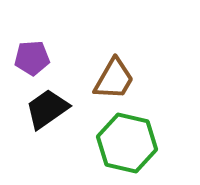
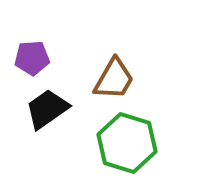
green hexagon: rotated 4 degrees clockwise
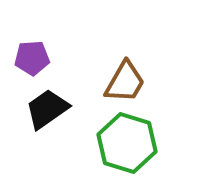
brown trapezoid: moved 11 px right, 3 px down
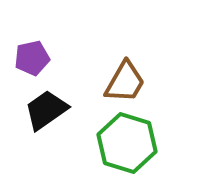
purple pentagon: rotated 8 degrees counterclockwise
black trapezoid: moved 1 px left, 1 px down
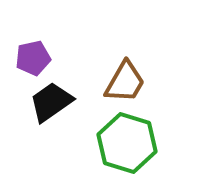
purple pentagon: moved 1 px right
black trapezoid: moved 5 px right, 8 px up
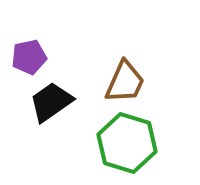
purple pentagon: moved 4 px left, 1 px up
brown trapezoid: rotated 6 degrees counterclockwise
